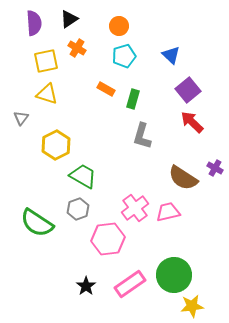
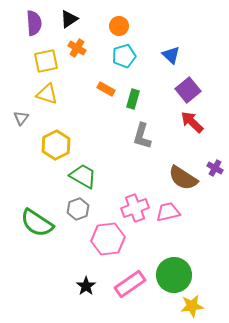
pink cross: rotated 16 degrees clockwise
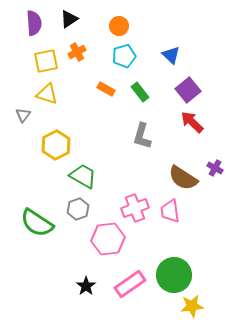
orange cross: moved 4 px down; rotated 30 degrees clockwise
green rectangle: moved 7 px right, 7 px up; rotated 54 degrees counterclockwise
gray triangle: moved 2 px right, 3 px up
pink trapezoid: moved 2 px right, 1 px up; rotated 85 degrees counterclockwise
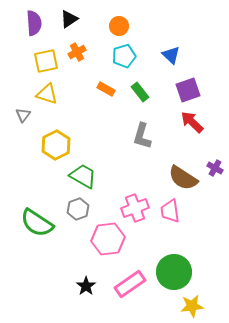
purple square: rotated 20 degrees clockwise
green circle: moved 3 px up
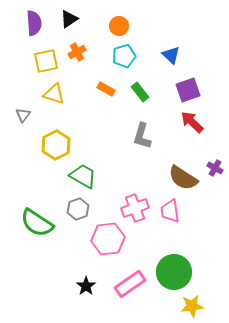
yellow triangle: moved 7 px right
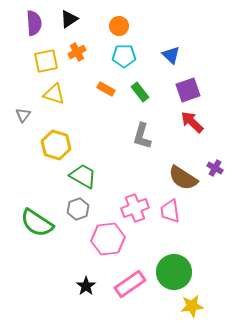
cyan pentagon: rotated 15 degrees clockwise
yellow hexagon: rotated 16 degrees counterclockwise
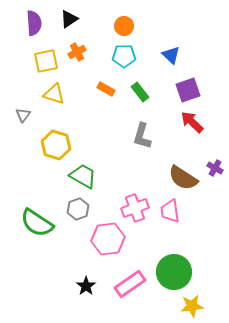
orange circle: moved 5 px right
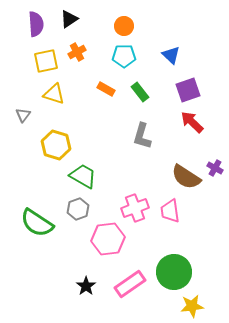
purple semicircle: moved 2 px right, 1 px down
brown semicircle: moved 3 px right, 1 px up
